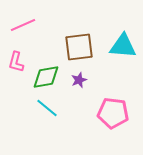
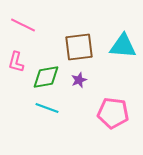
pink line: rotated 50 degrees clockwise
cyan line: rotated 20 degrees counterclockwise
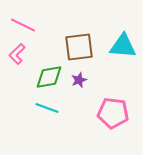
pink L-shape: moved 1 px right, 8 px up; rotated 30 degrees clockwise
green diamond: moved 3 px right
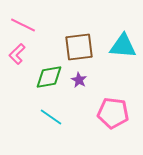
purple star: rotated 21 degrees counterclockwise
cyan line: moved 4 px right, 9 px down; rotated 15 degrees clockwise
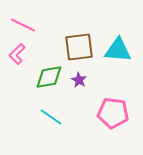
cyan triangle: moved 5 px left, 4 px down
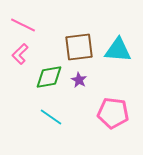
pink L-shape: moved 3 px right
